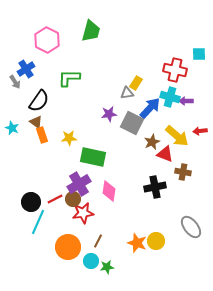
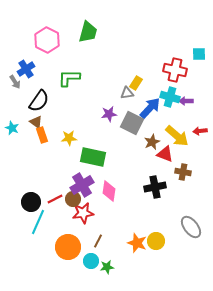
green trapezoid: moved 3 px left, 1 px down
purple cross: moved 3 px right, 1 px down
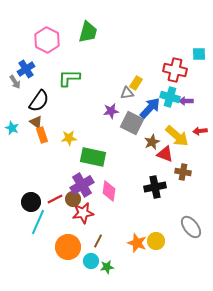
purple star: moved 2 px right, 3 px up
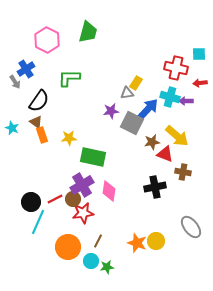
red cross: moved 1 px right, 2 px up
blue arrow: moved 2 px left, 1 px down
red arrow: moved 48 px up
brown star: rotated 14 degrees clockwise
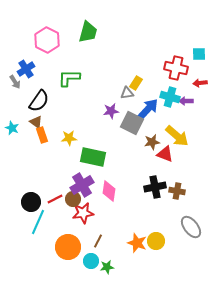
brown cross: moved 6 px left, 19 px down
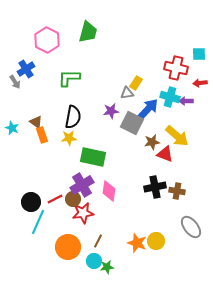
black semicircle: moved 34 px right, 16 px down; rotated 25 degrees counterclockwise
cyan circle: moved 3 px right
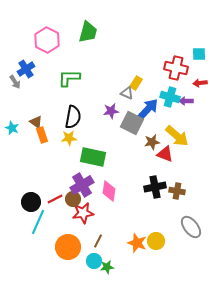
gray triangle: rotated 32 degrees clockwise
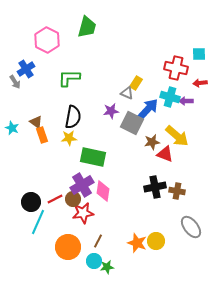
green trapezoid: moved 1 px left, 5 px up
pink diamond: moved 6 px left
